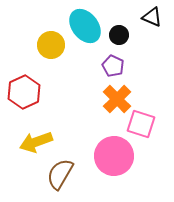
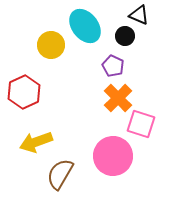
black triangle: moved 13 px left, 2 px up
black circle: moved 6 px right, 1 px down
orange cross: moved 1 px right, 1 px up
pink circle: moved 1 px left
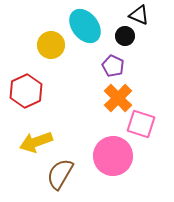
red hexagon: moved 2 px right, 1 px up
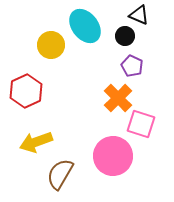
purple pentagon: moved 19 px right
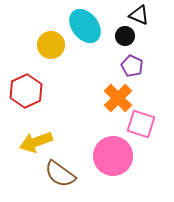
brown semicircle: rotated 84 degrees counterclockwise
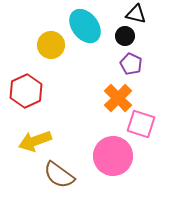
black triangle: moved 3 px left, 1 px up; rotated 10 degrees counterclockwise
purple pentagon: moved 1 px left, 2 px up
yellow arrow: moved 1 px left, 1 px up
brown semicircle: moved 1 px left, 1 px down
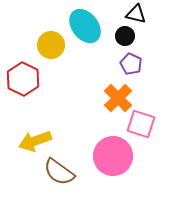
red hexagon: moved 3 px left, 12 px up; rotated 8 degrees counterclockwise
brown semicircle: moved 3 px up
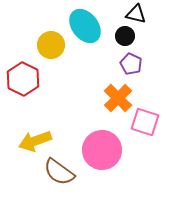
pink square: moved 4 px right, 2 px up
pink circle: moved 11 px left, 6 px up
